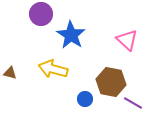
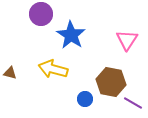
pink triangle: rotated 20 degrees clockwise
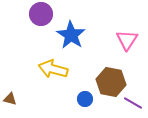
brown triangle: moved 26 px down
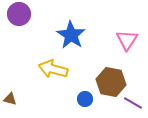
purple circle: moved 22 px left
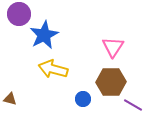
blue star: moved 27 px left; rotated 12 degrees clockwise
pink triangle: moved 14 px left, 7 px down
brown hexagon: rotated 12 degrees counterclockwise
blue circle: moved 2 px left
purple line: moved 2 px down
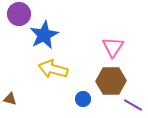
brown hexagon: moved 1 px up
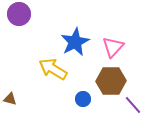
blue star: moved 31 px right, 7 px down
pink triangle: rotated 10 degrees clockwise
yellow arrow: rotated 16 degrees clockwise
purple line: rotated 18 degrees clockwise
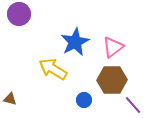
pink triangle: rotated 10 degrees clockwise
brown hexagon: moved 1 px right, 1 px up
blue circle: moved 1 px right, 1 px down
